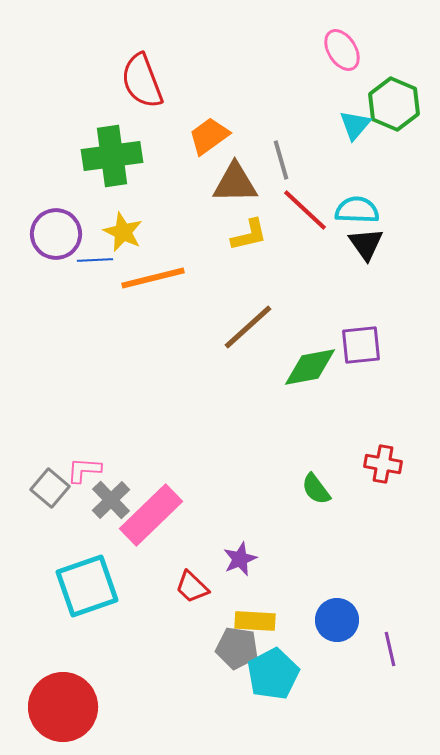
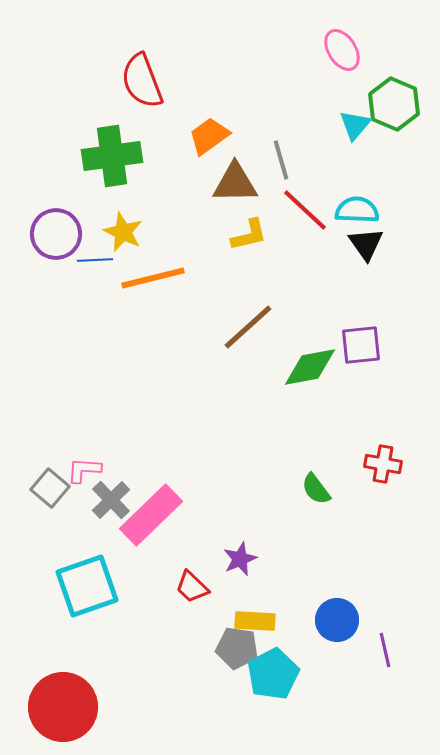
purple line: moved 5 px left, 1 px down
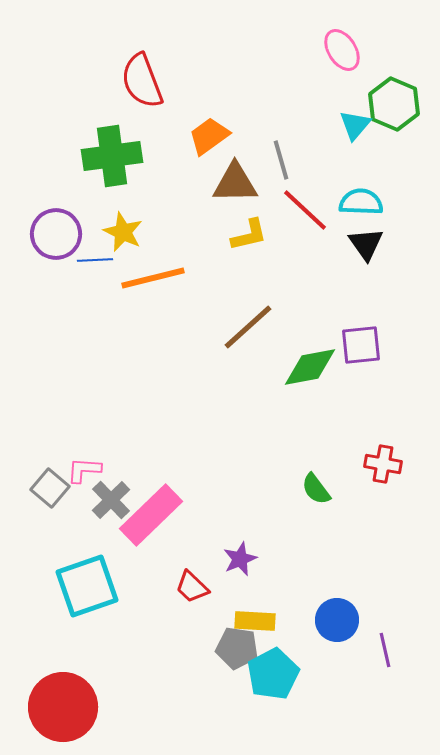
cyan semicircle: moved 4 px right, 8 px up
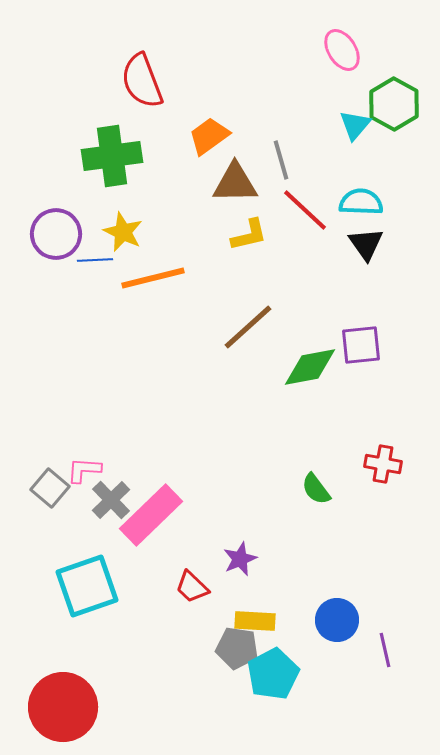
green hexagon: rotated 6 degrees clockwise
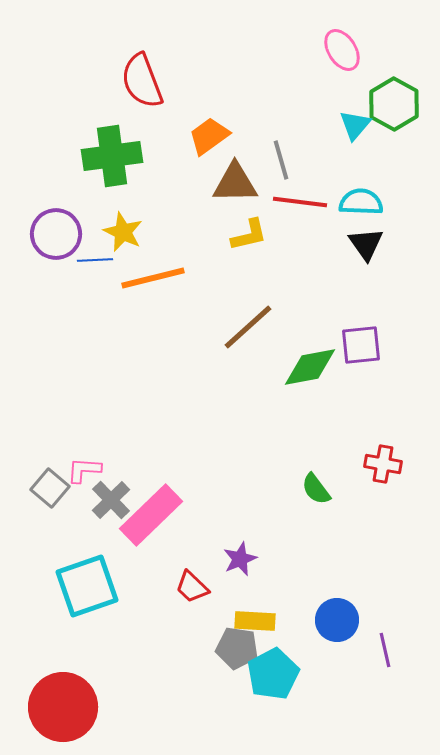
red line: moved 5 px left, 8 px up; rotated 36 degrees counterclockwise
